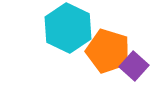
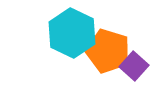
cyan hexagon: moved 4 px right, 5 px down
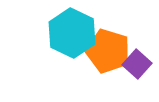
purple square: moved 3 px right, 2 px up
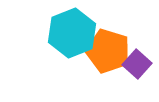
cyan hexagon: rotated 12 degrees clockwise
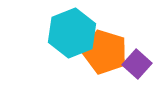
orange pentagon: moved 3 px left, 1 px down
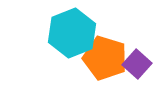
orange pentagon: moved 6 px down
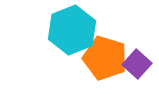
cyan hexagon: moved 3 px up
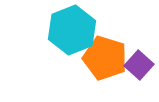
purple square: moved 2 px right, 1 px down
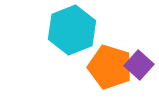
orange pentagon: moved 5 px right, 9 px down
